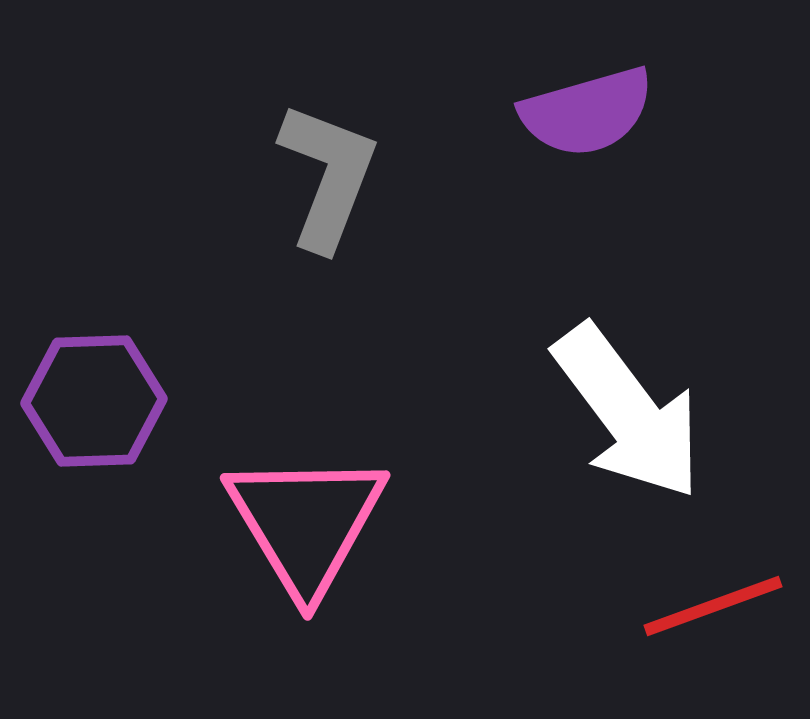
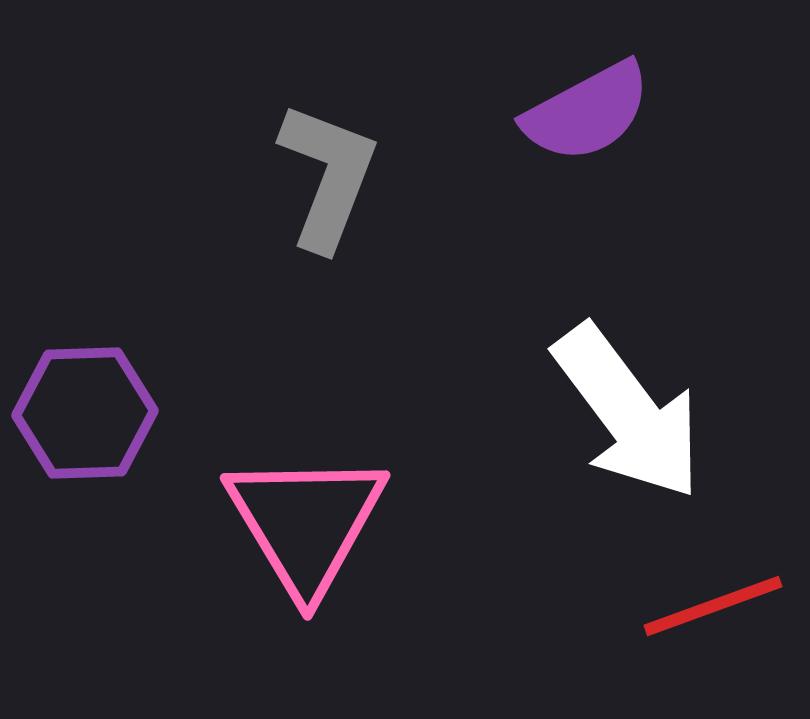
purple semicircle: rotated 12 degrees counterclockwise
purple hexagon: moved 9 px left, 12 px down
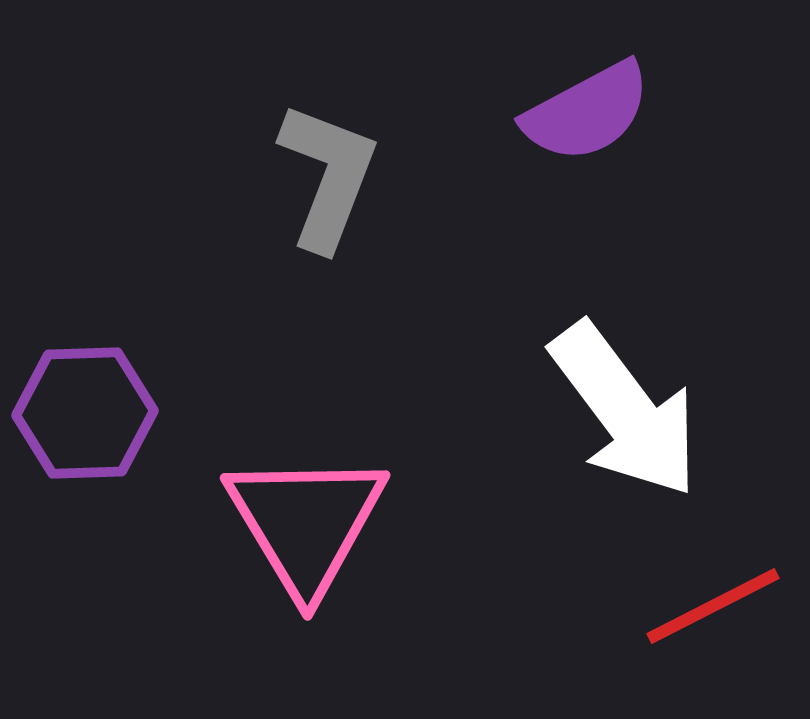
white arrow: moved 3 px left, 2 px up
red line: rotated 7 degrees counterclockwise
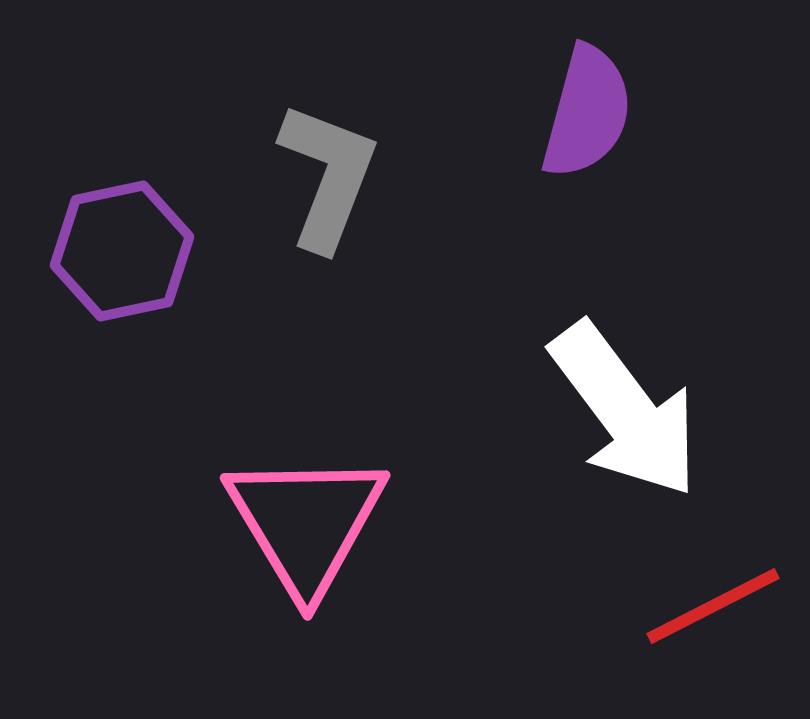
purple semicircle: rotated 47 degrees counterclockwise
purple hexagon: moved 37 px right, 162 px up; rotated 10 degrees counterclockwise
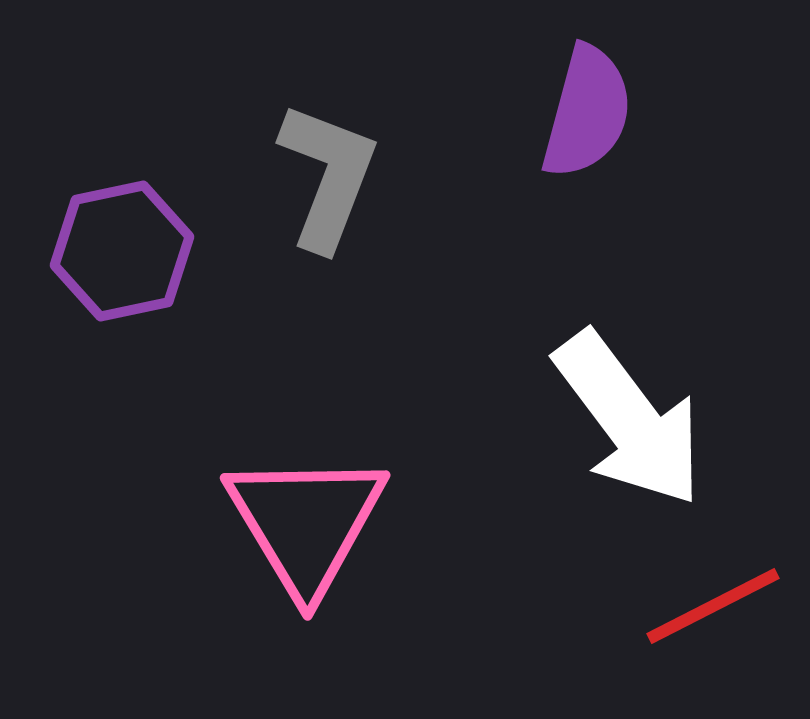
white arrow: moved 4 px right, 9 px down
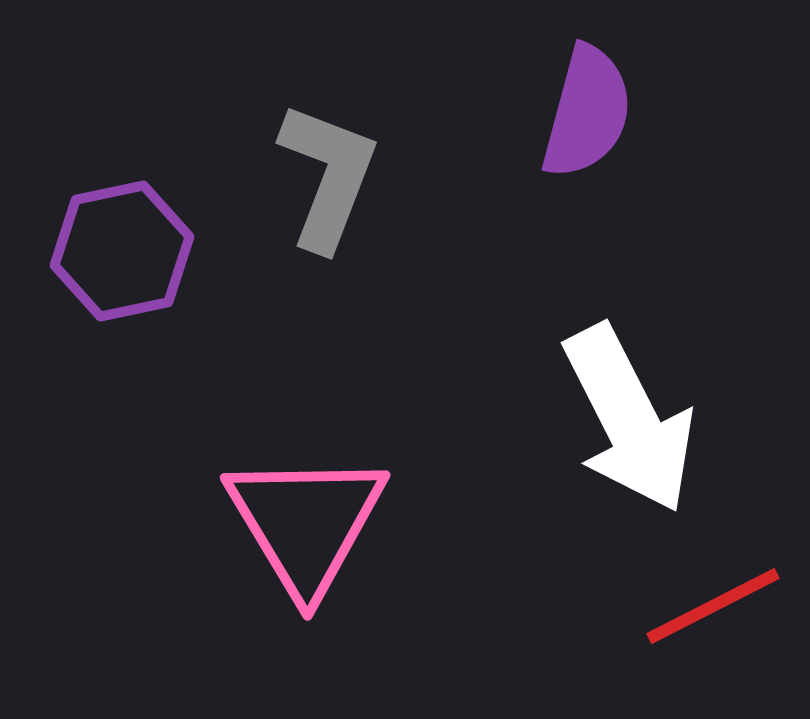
white arrow: rotated 10 degrees clockwise
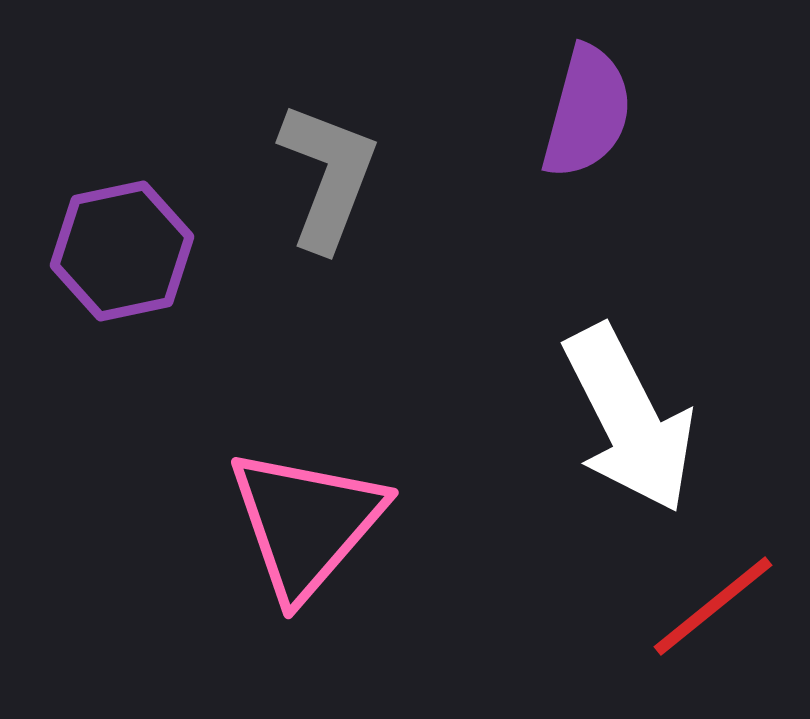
pink triangle: rotated 12 degrees clockwise
red line: rotated 12 degrees counterclockwise
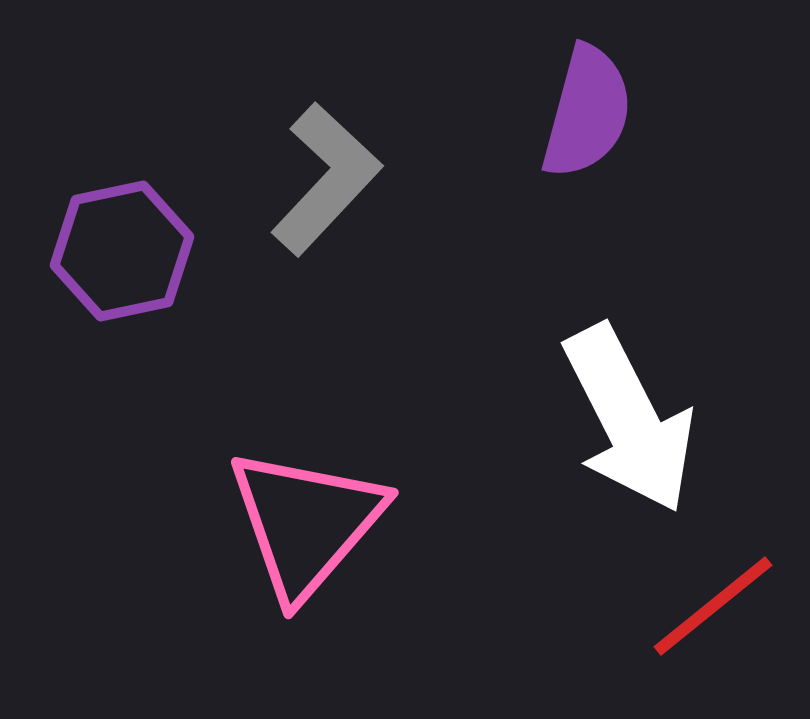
gray L-shape: moved 2 px left, 3 px down; rotated 22 degrees clockwise
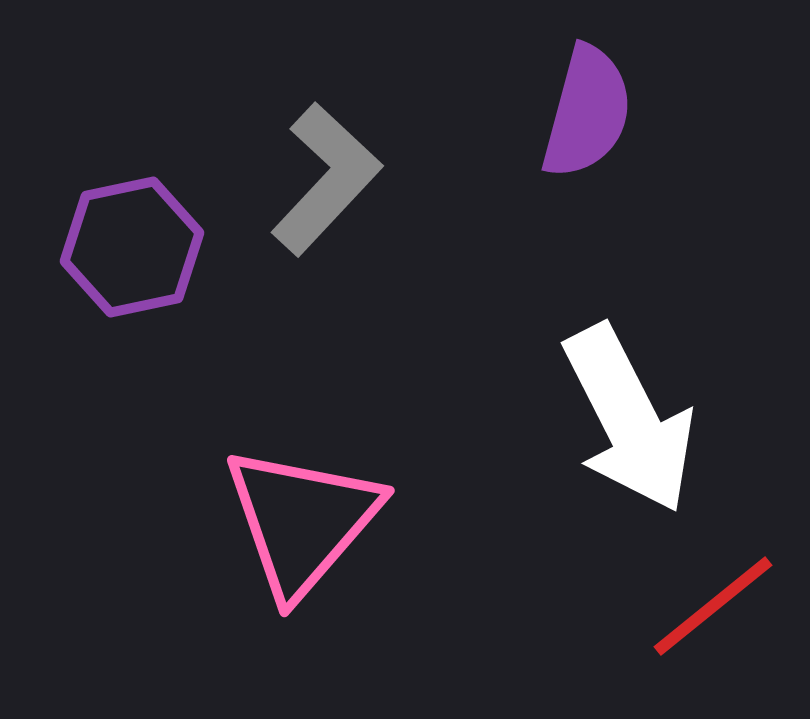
purple hexagon: moved 10 px right, 4 px up
pink triangle: moved 4 px left, 2 px up
